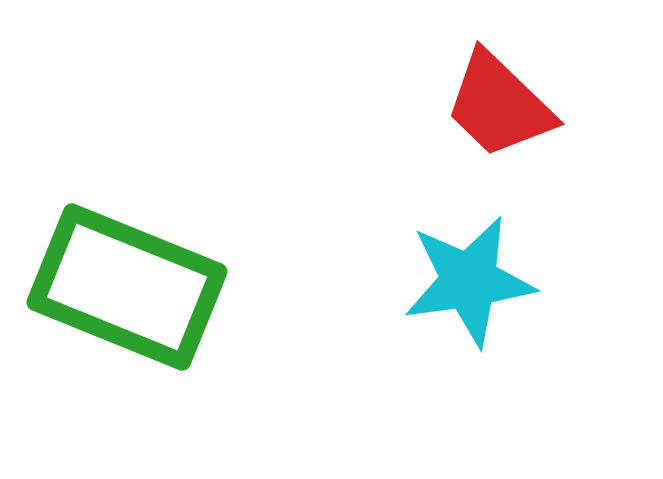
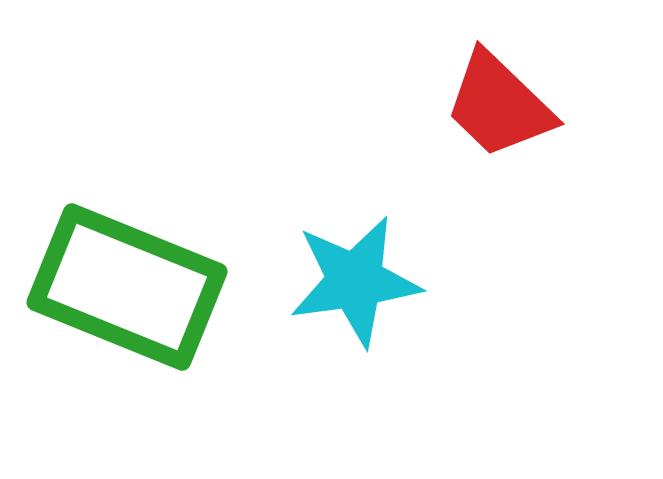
cyan star: moved 114 px left
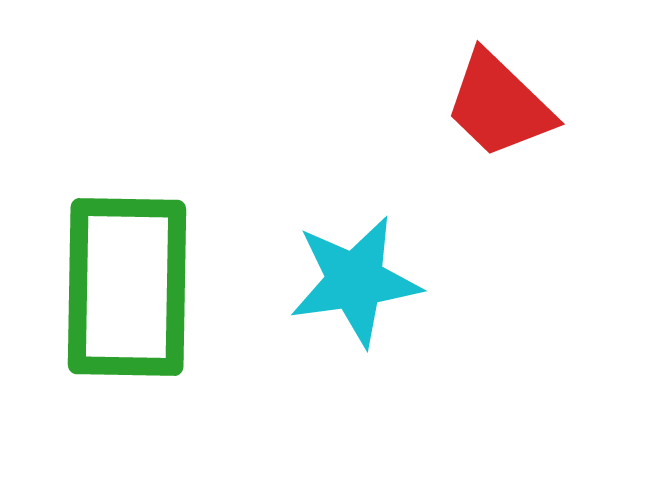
green rectangle: rotated 69 degrees clockwise
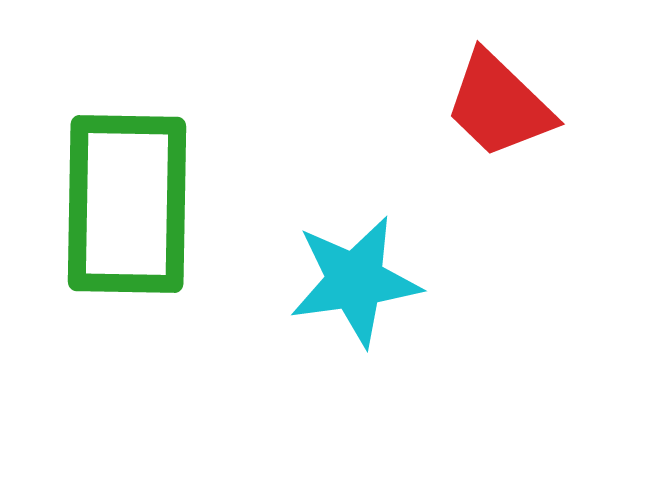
green rectangle: moved 83 px up
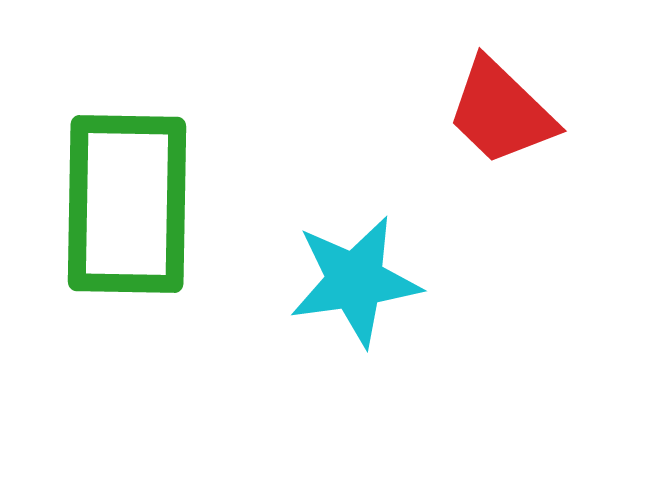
red trapezoid: moved 2 px right, 7 px down
